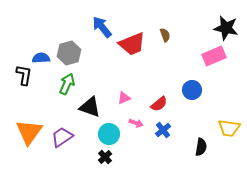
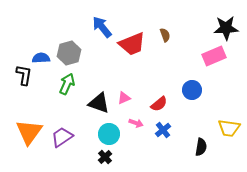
black star: rotated 15 degrees counterclockwise
black triangle: moved 9 px right, 4 px up
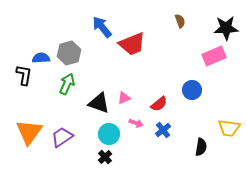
brown semicircle: moved 15 px right, 14 px up
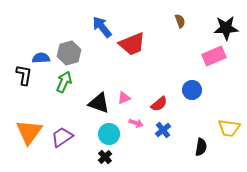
green arrow: moved 3 px left, 2 px up
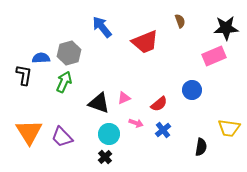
red trapezoid: moved 13 px right, 2 px up
orange triangle: rotated 8 degrees counterclockwise
purple trapezoid: rotated 100 degrees counterclockwise
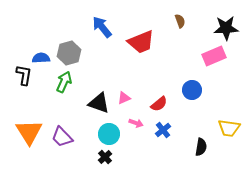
red trapezoid: moved 4 px left
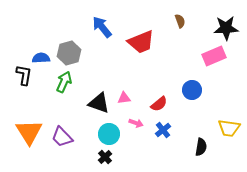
pink triangle: rotated 16 degrees clockwise
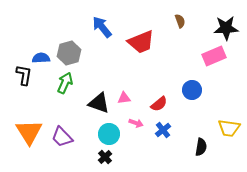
green arrow: moved 1 px right, 1 px down
